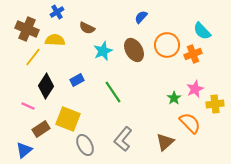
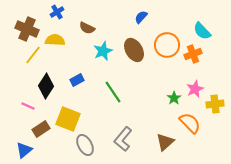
yellow line: moved 2 px up
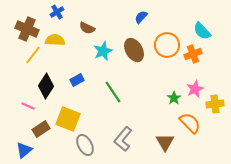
brown triangle: rotated 18 degrees counterclockwise
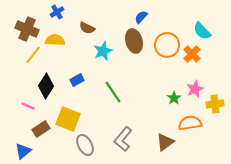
brown ellipse: moved 9 px up; rotated 15 degrees clockwise
orange cross: moved 1 px left; rotated 24 degrees counterclockwise
orange semicircle: rotated 55 degrees counterclockwise
brown triangle: rotated 24 degrees clockwise
blue triangle: moved 1 px left, 1 px down
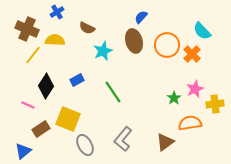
pink line: moved 1 px up
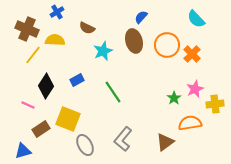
cyan semicircle: moved 6 px left, 12 px up
blue triangle: rotated 24 degrees clockwise
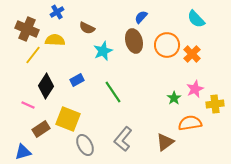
blue triangle: moved 1 px down
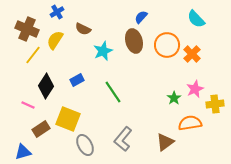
brown semicircle: moved 4 px left, 1 px down
yellow semicircle: rotated 60 degrees counterclockwise
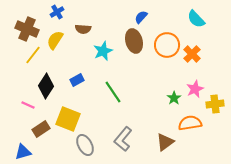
brown semicircle: rotated 21 degrees counterclockwise
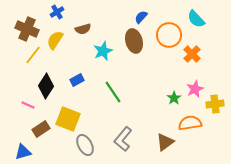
brown semicircle: rotated 21 degrees counterclockwise
orange circle: moved 2 px right, 10 px up
